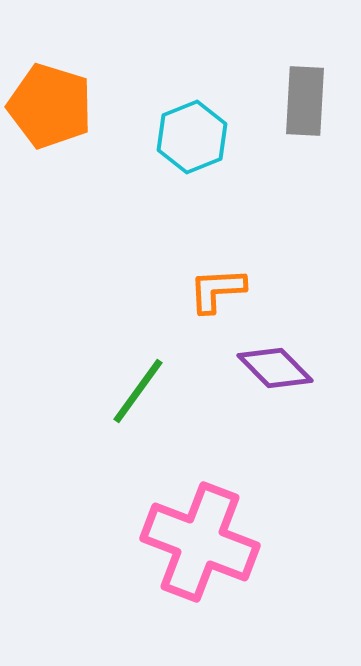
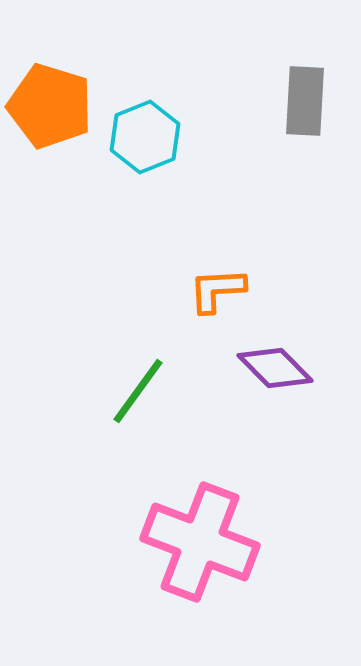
cyan hexagon: moved 47 px left
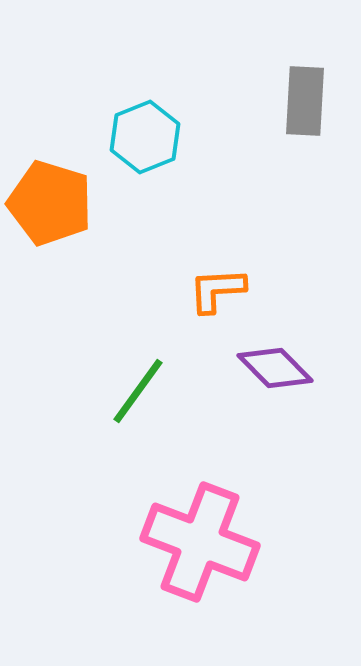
orange pentagon: moved 97 px down
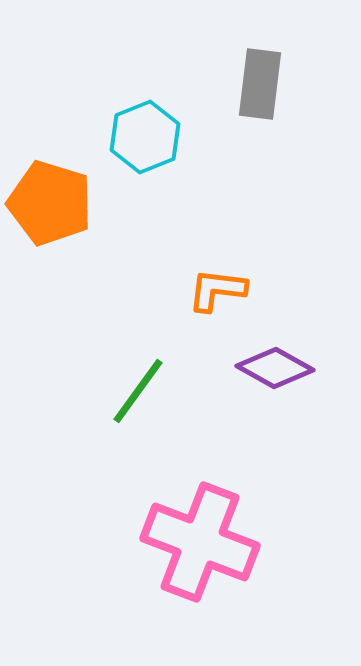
gray rectangle: moved 45 px left, 17 px up; rotated 4 degrees clockwise
orange L-shape: rotated 10 degrees clockwise
purple diamond: rotated 16 degrees counterclockwise
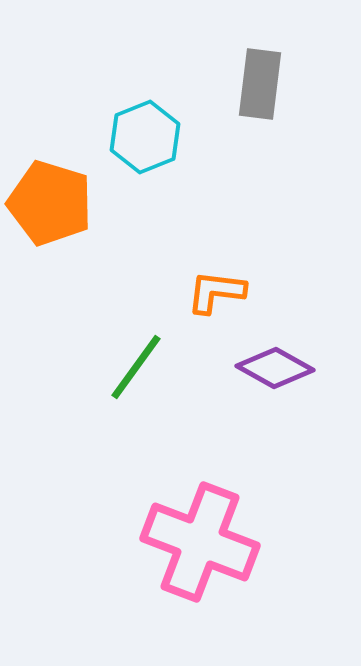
orange L-shape: moved 1 px left, 2 px down
green line: moved 2 px left, 24 px up
